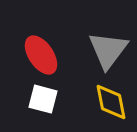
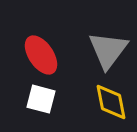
white square: moved 2 px left
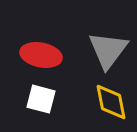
red ellipse: rotated 45 degrees counterclockwise
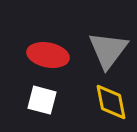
red ellipse: moved 7 px right
white square: moved 1 px right, 1 px down
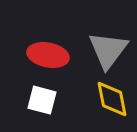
yellow diamond: moved 1 px right, 3 px up
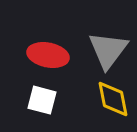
yellow diamond: moved 1 px right
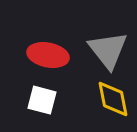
gray triangle: rotated 15 degrees counterclockwise
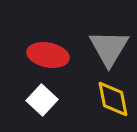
gray triangle: moved 1 px right, 2 px up; rotated 9 degrees clockwise
white square: rotated 28 degrees clockwise
